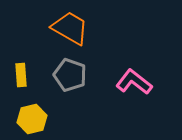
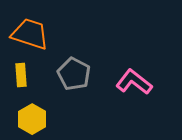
orange trapezoid: moved 40 px left, 6 px down; rotated 12 degrees counterclockwise
gray pentagon: moved 4 px right, 1 px up; rotated 8 degrees clockwise
yellow hexagon: rotated 16 degrees counterclockwise
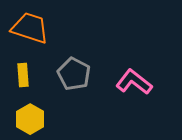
orange trapezoid: moved 6 px up
yellow rectangle: moved 2 px right
yellow hexagon: moved 2 px left
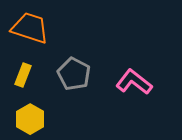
yellow rectangle: rotated 25 degrees clockwise
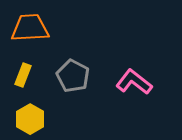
orange trapezoid: rotated 21 degrees counterclockwise
gray pentagon: moved 1 px left, 2 px down
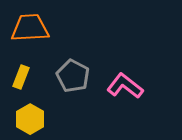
yellow rectangle: moved 2 px left, 2 px down
pink L-shape: moved 9 px left, 4 px down
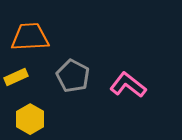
orange trapezoid: moved 9 px down
yellow rectangle: moved 5 px left; rotated 45 degrees clockwise
pink L-shape: moved 3 px right, 1 px up
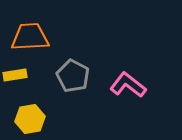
yellow rectangle: moved 1 px left, 2 px up; rotated 15 degrees clockwise
yellow hexagon: rotated 20 degrees clockwise
